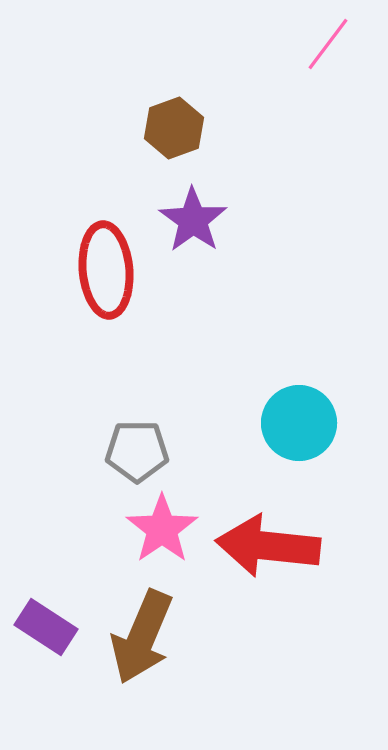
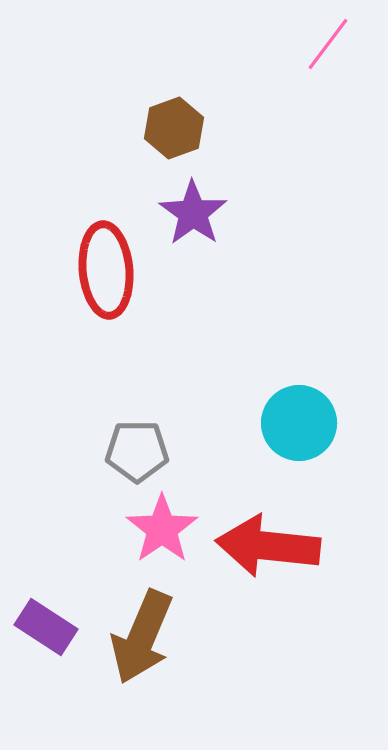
purple star: moved 7 px up
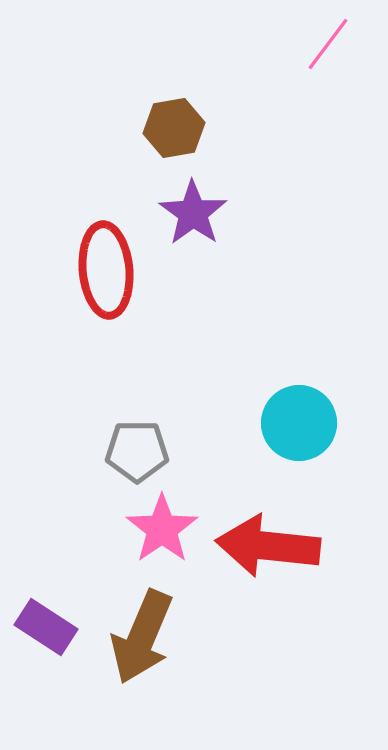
brown hexagon: rotated 10 degrees clockwise
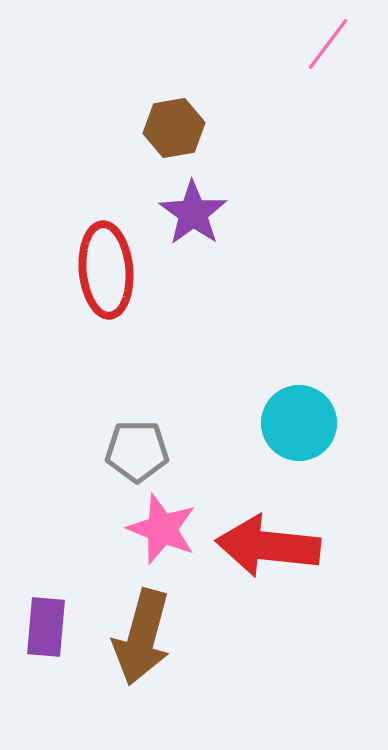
pink star: rotated 16 degrees counterclockwise
purple rectangle: rotated 62 degrees clockwise
brown arrow: rotated 8 degrees counterclockwise
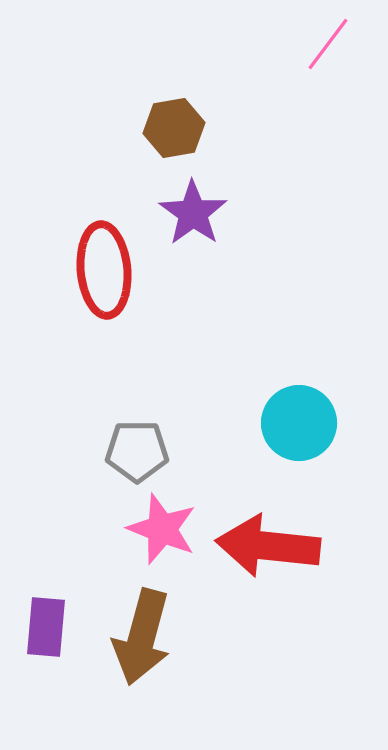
red ellipse: moved 2 px left
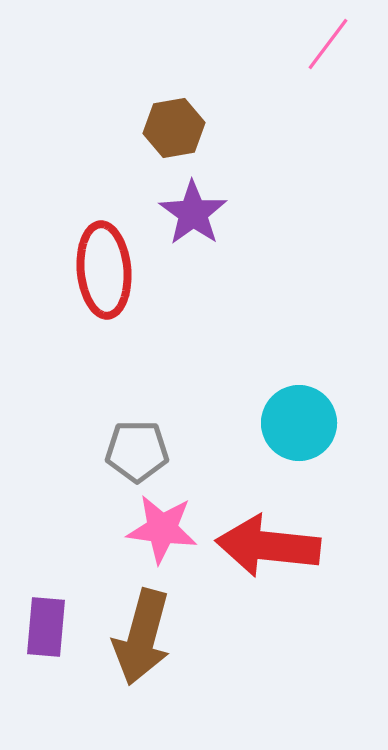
pink star: rotated 14 degrees counterclockwise
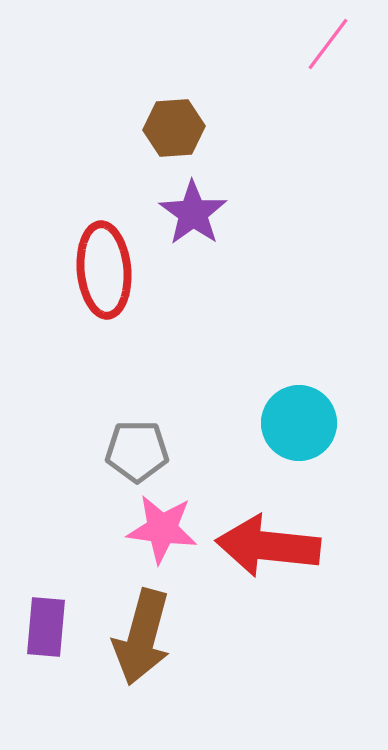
brown hexagon: rotated 6 degrees clockwise
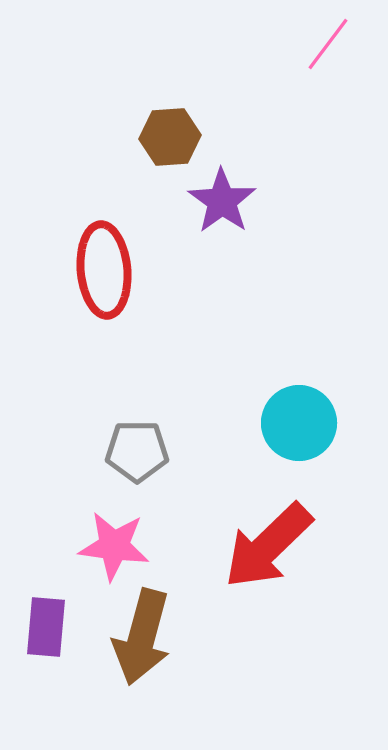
brown hexagon: moved 4 px left, 9 px down
purple star: moved 29 px right, 12 px up
pink star: moved 48 px left, 17 px down
red arrow: rotated 50 degrees counterclockwise
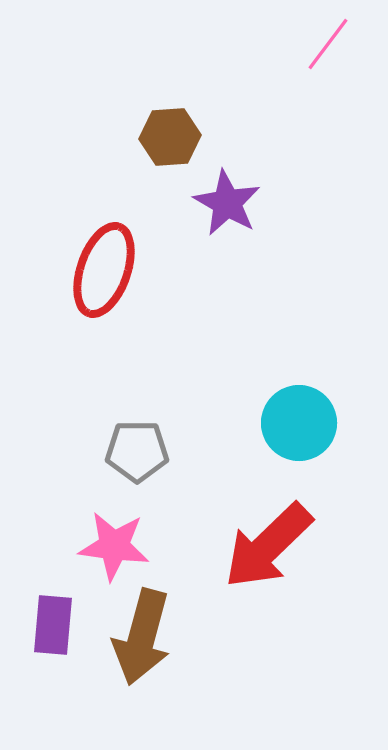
purple star: moved 5 px right, 2 px down; rotated 6 degrees counterclockwise
red ellipse: rotated 24 degrees clockwise
purple rectangle: moved 7 px right, 2 px up
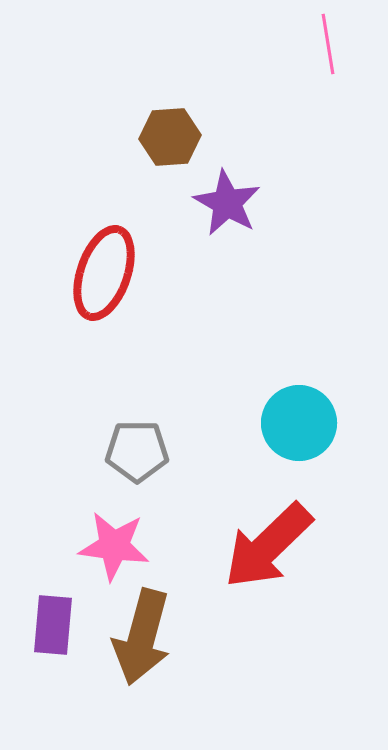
pink line: rotated 46 degrees counterclockwise
red ellipse: moved 3 px down
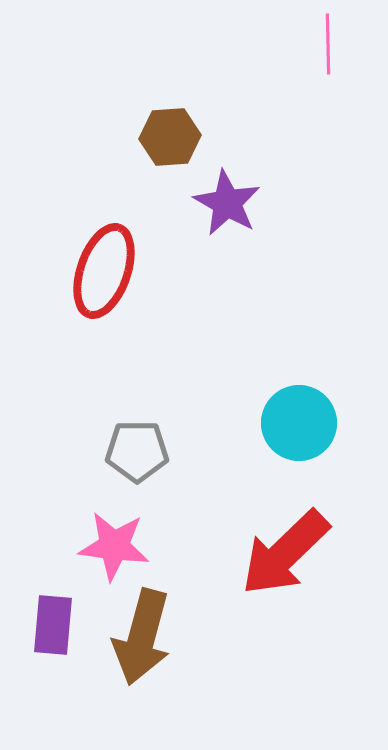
pink line: rotated 8 degrees clockwise
red ellipse: moved 2 px up
red arrow: moved 17 px right, 7 px down
